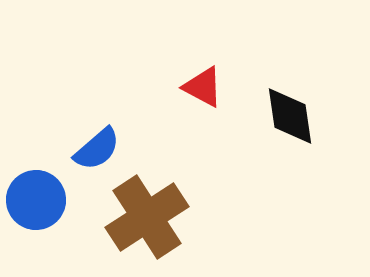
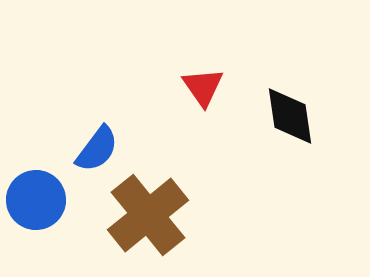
red triangle: rotated 27 degrees clockwise
blue semicircle: rotated 12 degrees counterclockwise
brown cross: moved 1 px right, 2 px up; rotated 6 degrees counterclockwise
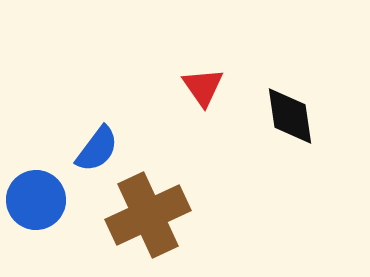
brown cross: rotated 14 degrees clockwise
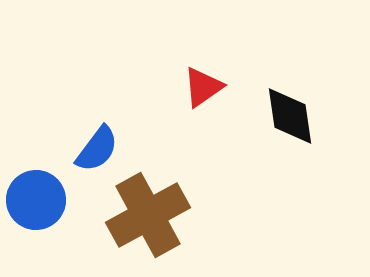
red triangle: rotated 30 degrees clockwise
brown cross: rotated 4 degrees counterclockwise
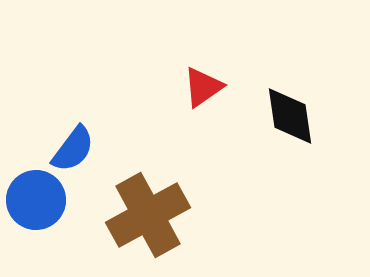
blue semicircle: moved 24 px left
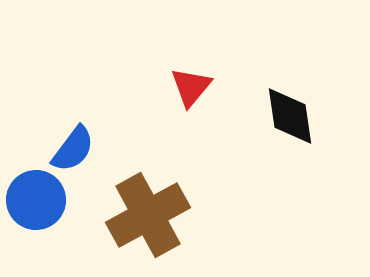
red triangle: moved 12 px left; rotated 15 degrees counterclockwise
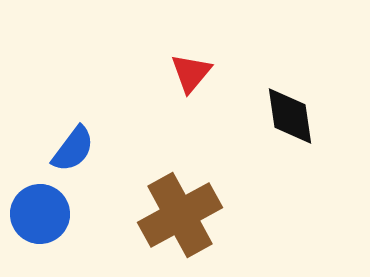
red triangle: moved 14 px up
blue circle: moved 4 px right, 14 px down
brown cross: moved 32 px right
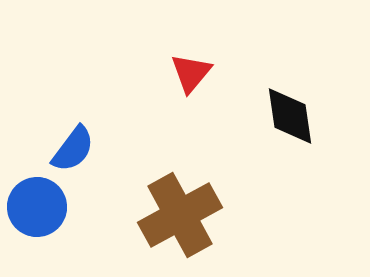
blue circle: moved 3 px left, 7 px up
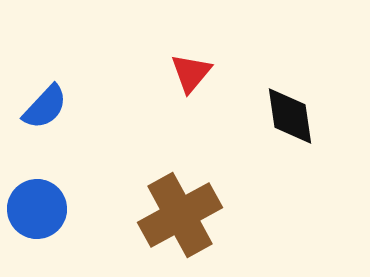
blue semicircle: moved 28 px left, 42 px up; rotated 6 degrees clockwise
blue circle: moved 2 px down
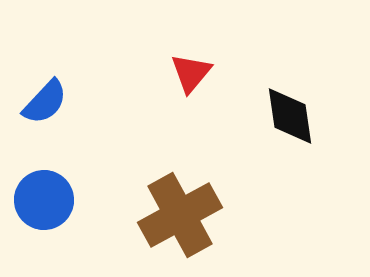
blue semicircle: moved 5 px up
blue circle: moved 7 px right, 9 px up
